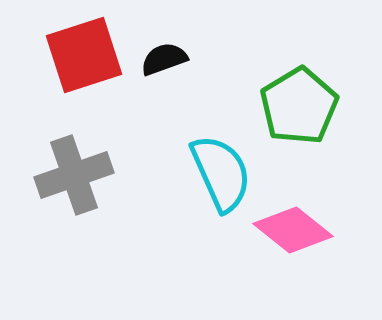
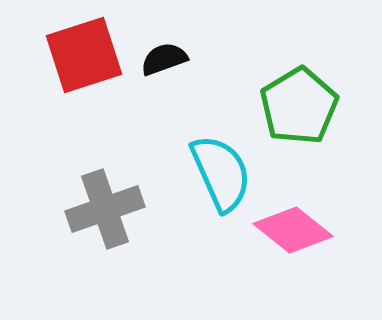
gray cross: moved 31 px right, 34 px down
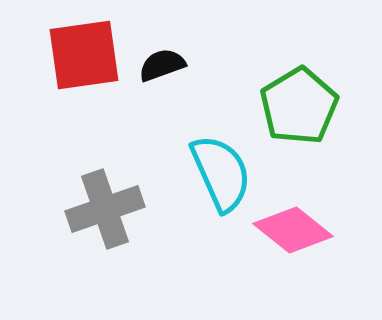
red square: rotated 10 degrees clockwise
black semicircle: moved 2 px left, 6 px down
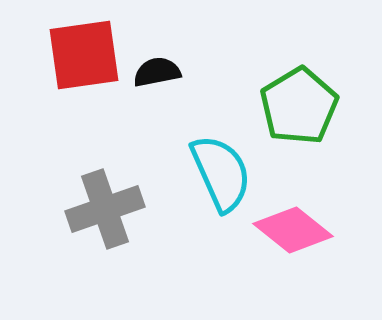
black semicircle: moved 5 px left, 7 px down; rotated 9 degrees clockwise
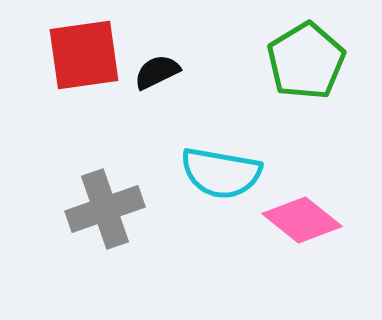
black semicircle: rotated 15 degrees counterclockwise
green pentagon: moved 7 px right, 45 px up
cyan semicircle: rotated 124 degrees clockwise
pink diamond: moved 9 px right, 10 px up
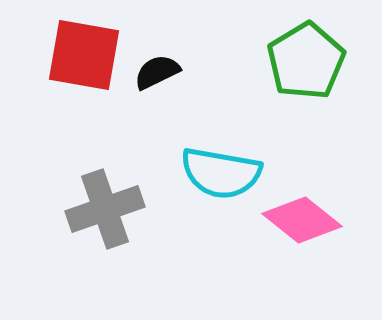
red square: rotated 18 degrees clockwise
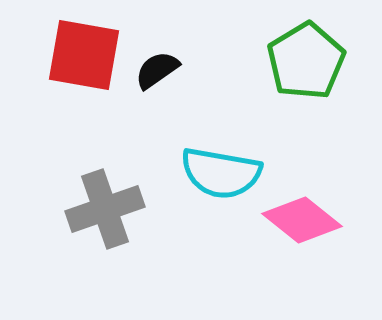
black semicircle: moved 2 px up; rotated 9 degrees counterclockwise
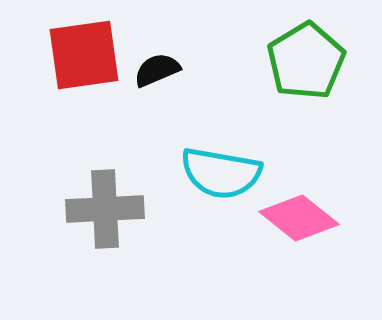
red square: rotated 18 degrees counterclockwise
black semicircle: rotated 12 degrees clockwise
gray cross: rotated 16 degrees clockwise
pink diamond: moved 3 px left, 2 px up
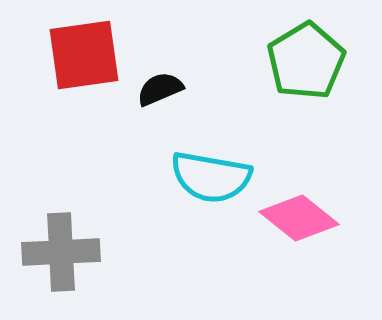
black semicircle: moved 3 px right, 19 px down
cyan semicircle: moved 10 px left, 4 px down
gray cross: moved 44 px left, 43 px down
